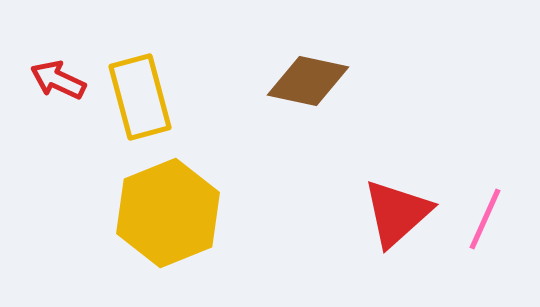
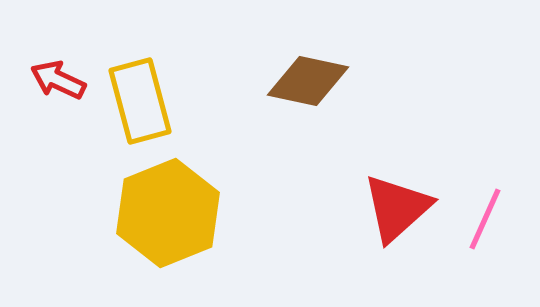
yellow rectangle: moved 4 px down
red triangle: moved 5 px up
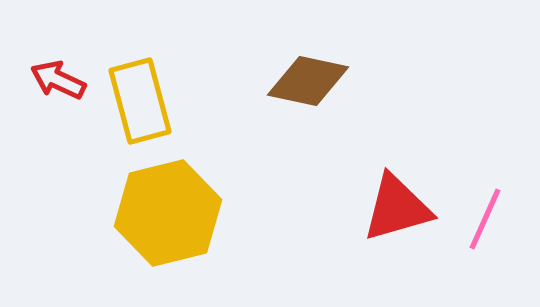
red triangle: rotated 26 degrees clockwise
yellow hexagon: rotated 8 degrees clockwise
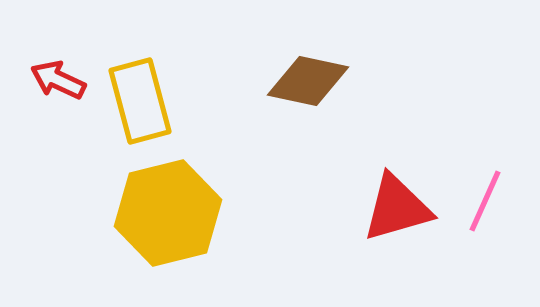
pink line: moved 18 px up
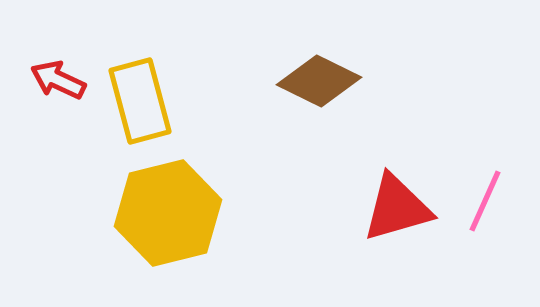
brown diamond: moved 11 px right; rotated 14 degrees clockwise
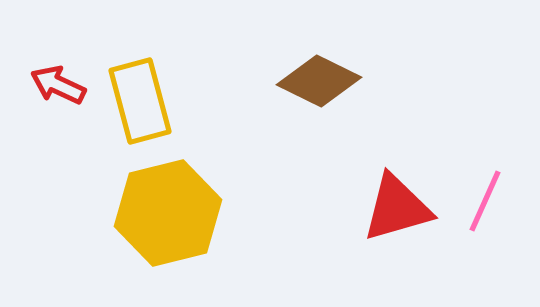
red arrow: moved 5 px down
